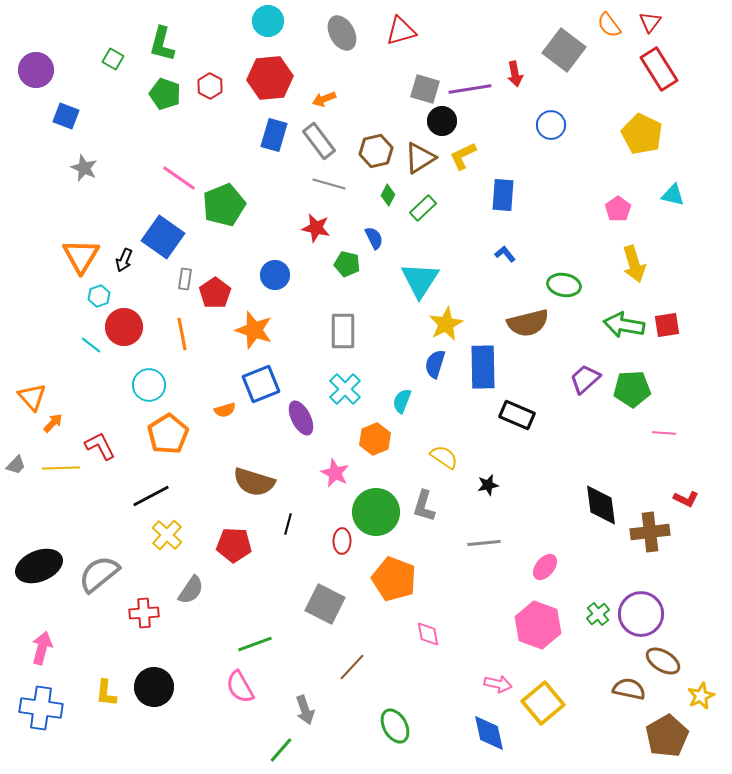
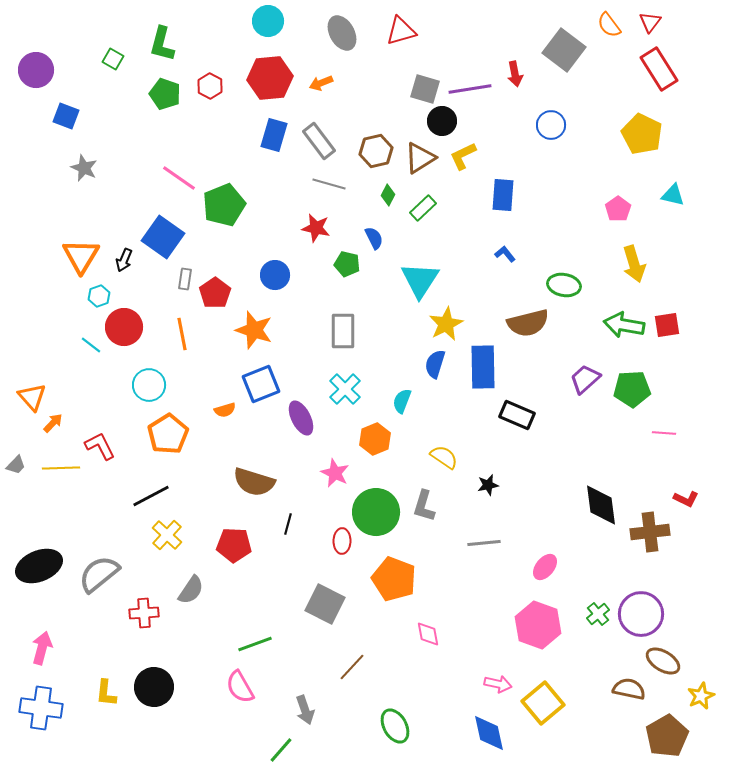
orange arrow at (324, 99): moved 3 px left, 16 px up
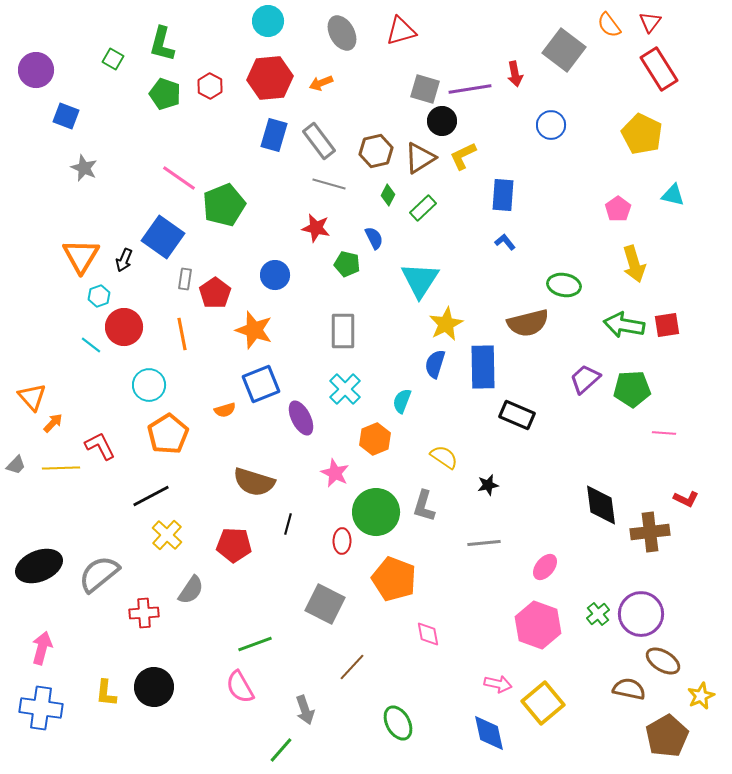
blue L-shape at (505, 254): moved 12 px up
green ellipse at (395, 726): moved 3 px right, 3 px up
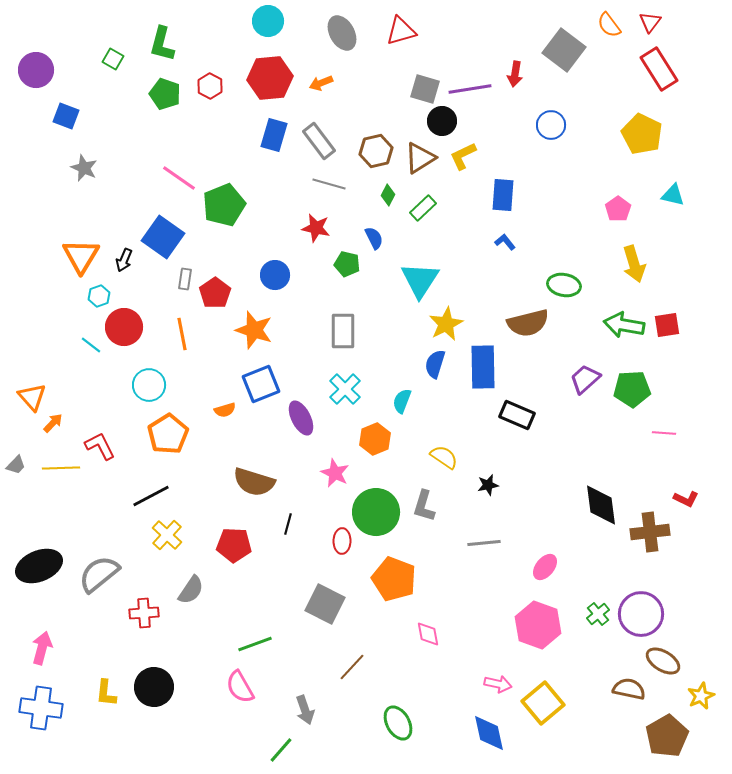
red arrow at (515, 74): rotated 20 degrees clockwise
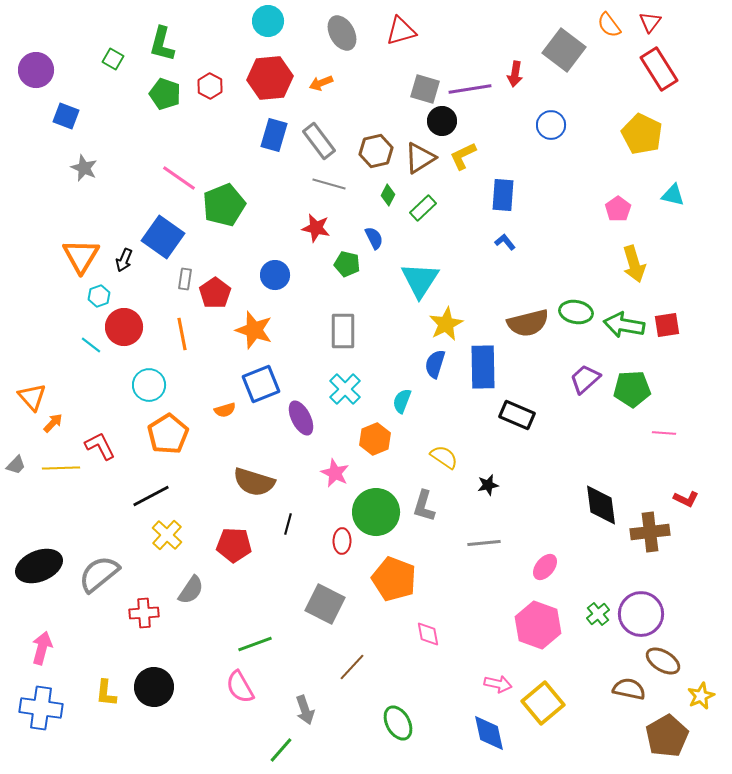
green ellipse at (564, 285): moved 12 px right, 27 px down
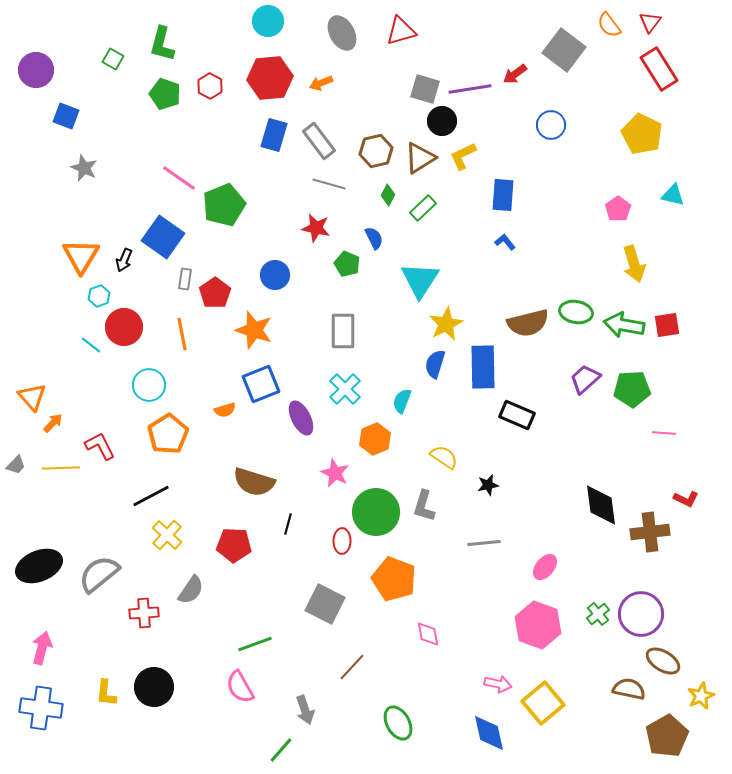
red arrow at (515, 74): rotated 45 degrees clockwise
green pentagon at (347, 264): rotated 10 degrees clockwise
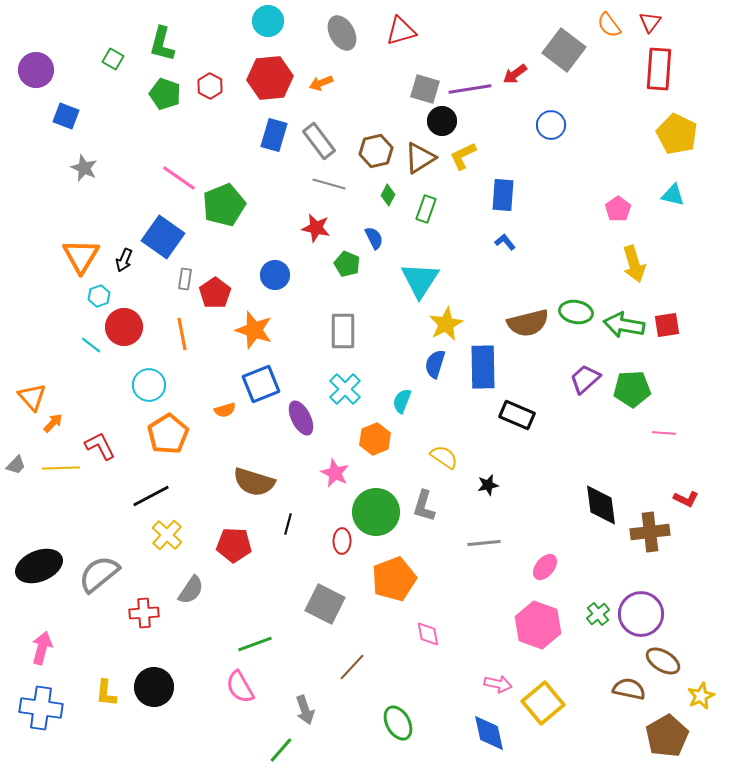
red rectangle at (659, 69): rotated 36 degrees clockwise
yellow pentagon at (642, 134): moved 35 px right
green rectangle at (423, 208): moved 3 px right, 1 px down; rotated 28 degrees counterclockwise
orange pentagon at (394, 579): rotated 30 degrees clockwise
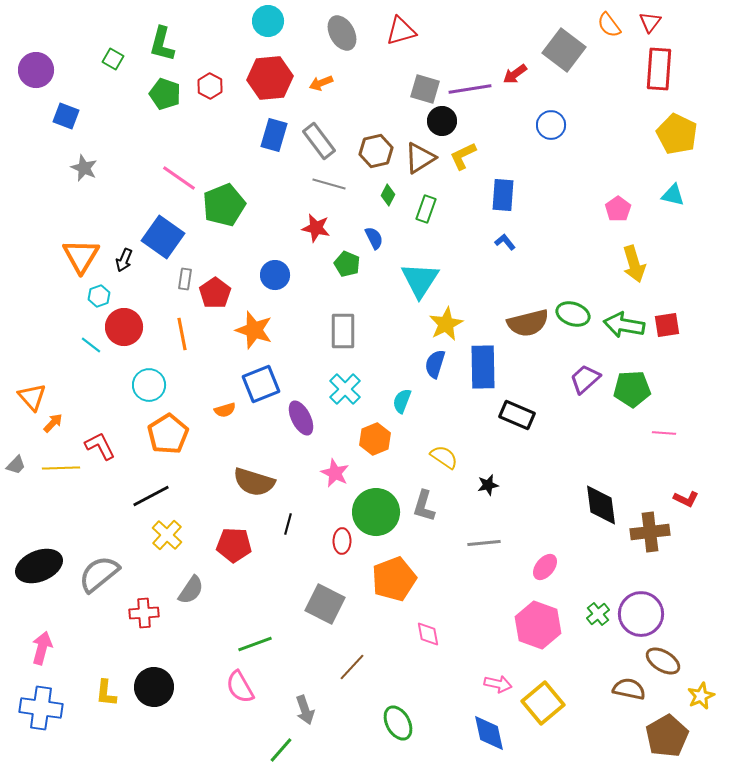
green ellipse at (576, 312): moved 3 px left, 2 px down; rotated 8 degrees clockwise
